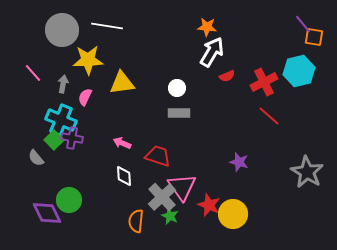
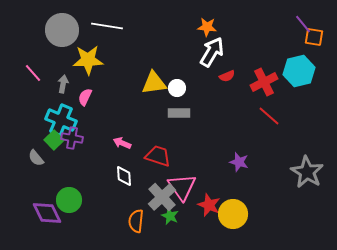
yellow triangle: moved 32 px right
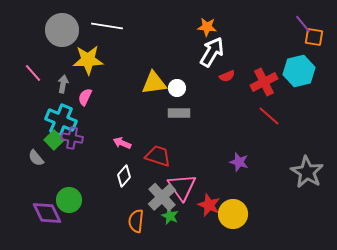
white diamond: rotated 45 degrees clockwise
